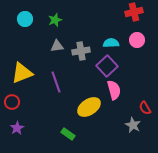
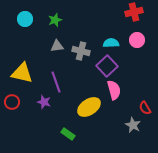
gray cross: rotated 24 degrees clockwise
yellow triangle: rotated 35 degrees clockwise
purple star: moved 27 px right, 26 px up; rotated 24 degrees counterclockwise
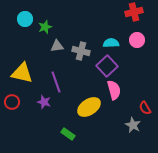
green star: moved 10 px left, 7 px down
